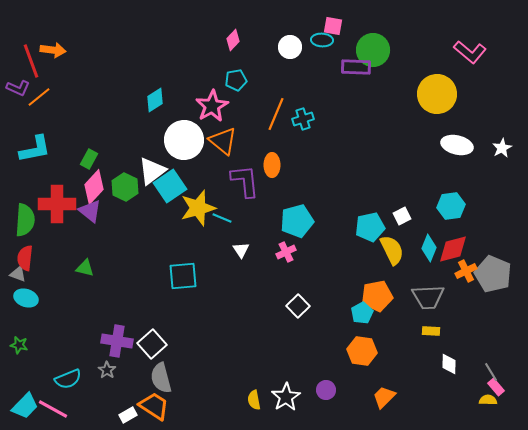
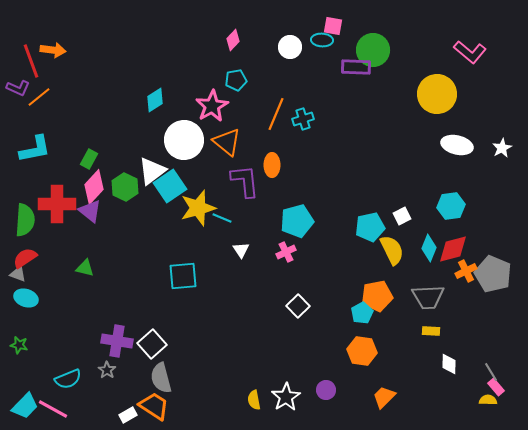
orange triangle at (223, 141): moved 4 px right, 1 px down
red semicircle at (25, 258): rotated 50 degrees clockwise
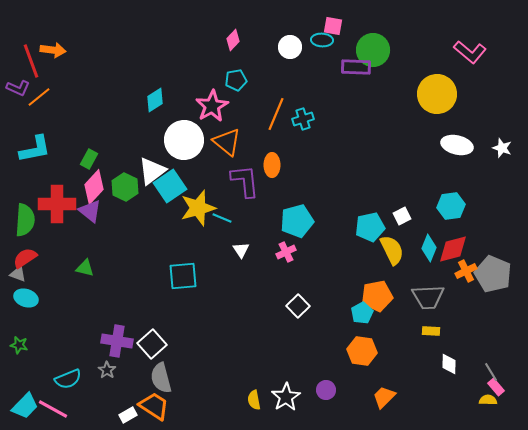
white star at (502, 148): rotated 24 degrees counterclockwise
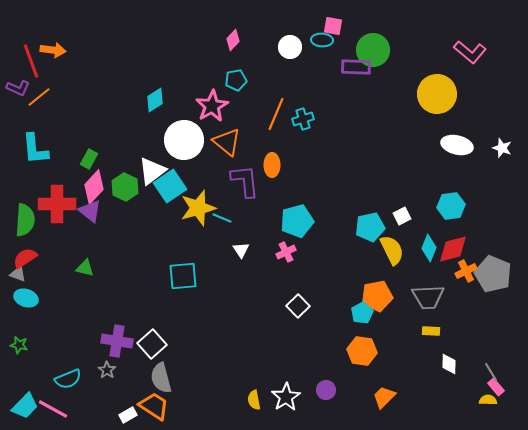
cyan L-shape at (35, 149): rotated 96 degrees clockwise
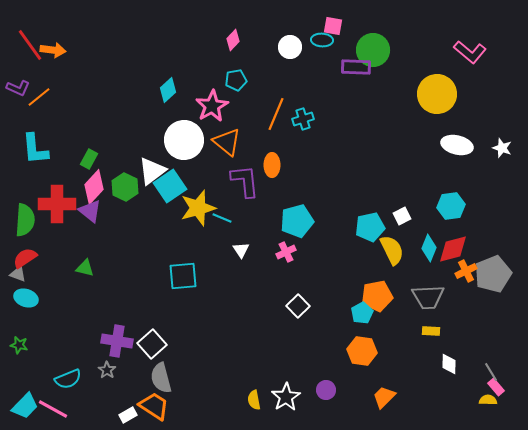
red line at (31, 61): moved 1 px left, 16 px up; rotated 16 degrees counterclockwise
cyan diamond at (155, 100): moved 13 px right, 10 px up; rotated 10 degrees counterclockwise
gray pentagon at (493, 274): rotated 27 degrees clockwise
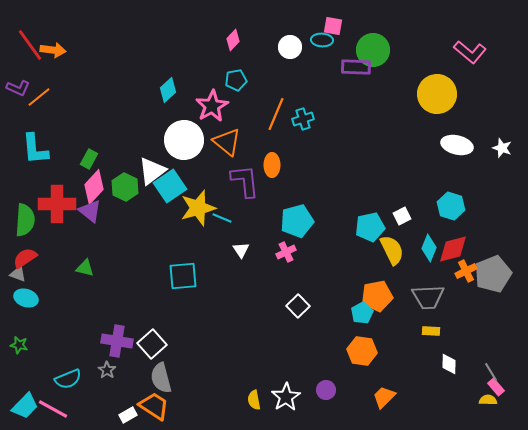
cyan hexagon at (451, 206): rotated 24 degrees clockwise
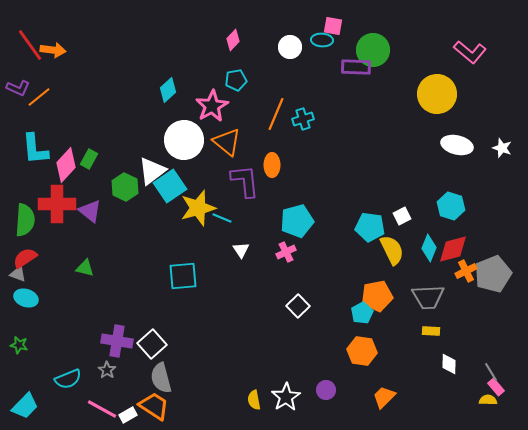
pink diamond at (94, 187): moved 28 px left, 22 px up
cyan pentagon at (370, 227): rotated 20 degrees clockwise
pink line at (53, 409): moved 49 px right
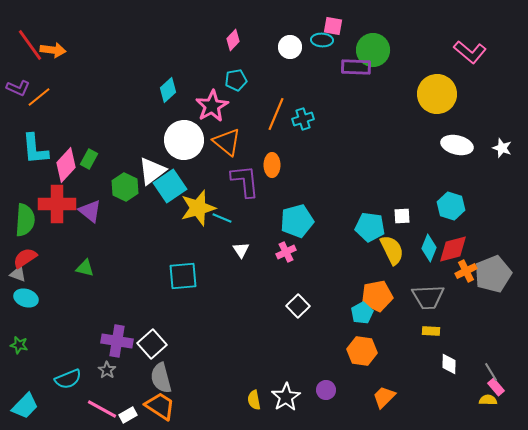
white square at (402, 216): rotated 24 degrees clockwise
orange trapezoid at (154, 406): moved 6 px right
